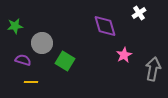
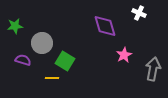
white cross: rotated 32 degrees counterclockwise
yellow line: moved 21 px right, 4 px up
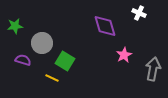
yellow line: rotated 24 degrees clockwise
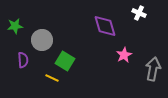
gray circle: moved 3 px up
purple semicircle: rotated 70 degrees clockwise
